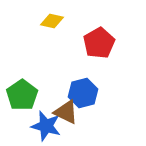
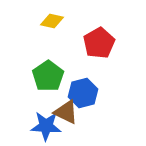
green pentagon: moved 26 px right, 19 px up
blue star: rotated 12 degrees counterclockwise
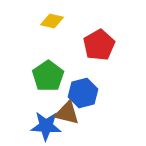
red pentagon: moved 2 px down
brown triangle: moved 1 px right, 1 px down; rotated 12 degrees counterclockwise
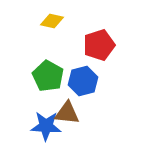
red pentagon: rotated 12 degrees clockwise
green pentagon: rotated 8 degrees counterclockwise
blue hexagon: moved 12 px up
brown triangle: rotated 8 degrees counterclockwise
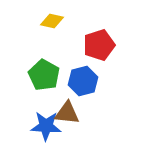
green pentagon: moved 4 px left, 1 px up
